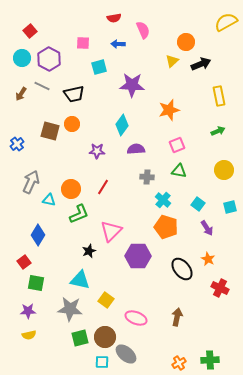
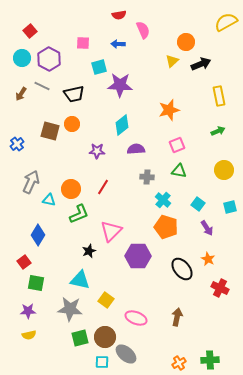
red semicircle at (114, 18): moved 5 px right, 3 px up
purple star at (132, 85): moved 12 px left
cyan diamond at (122, 125): rotated 15 degrees clockwise
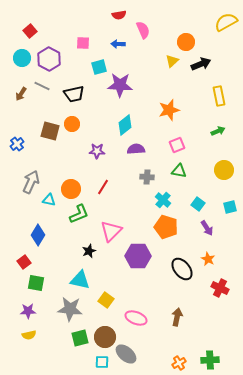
cyan diamond at (122, 125): moved 3 px right
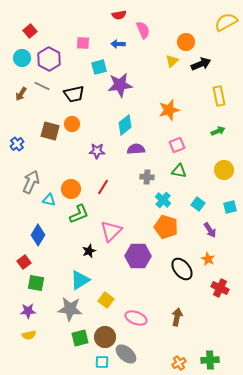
purple star at (120, 85): rotated 10 degrees counterclockwise
purple arrow at (207, 228): moved 3 px right, 2 px down
cyan triangle at (80, 280): rotated 45 degrees counterclockwise
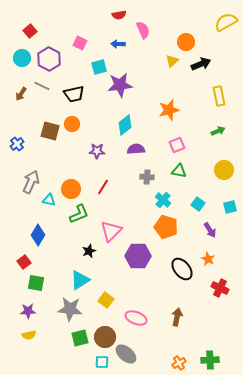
pink square at (83, 43): moved 3 px left; rotated 24 degrees clockwise
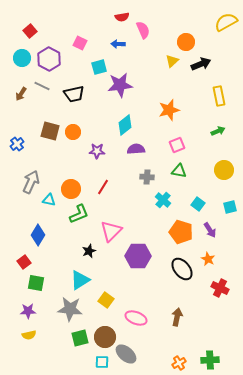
red semicircle at (119, 15): moved 3 px right, 2 px down
orange circle at (72, 124): moved 1 px right, 8 px down
orange pentagon at (166, 227): moved 15 px right, 5 px down
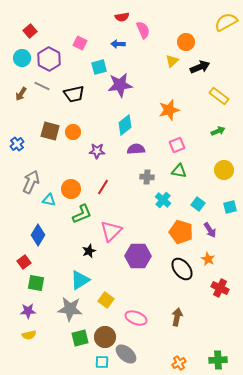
black arrow at (201, 64): moved 1 px left, 3 px down
yellow rectangle at (219, 96): rotated 42 degrees counterclockwise
green L-shape at (79, 214): moved 3 px right
green cross at (210, 360): moved 8 px right
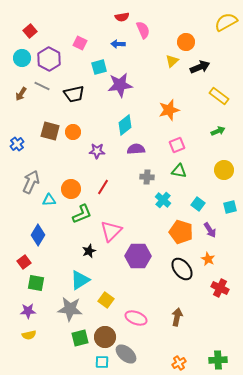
cyan triangle at (49, 200): rotated 16 degrees counterclockwise
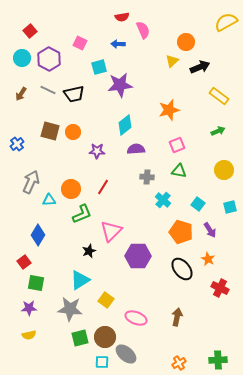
gray line at (42, 86): moved 6 px right, 4 px down
purple star at (28, 311): moved 1 px right, 3 px up
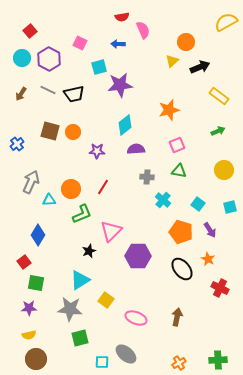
brown circle at (105, 337): moved 69 px left, 22 px down
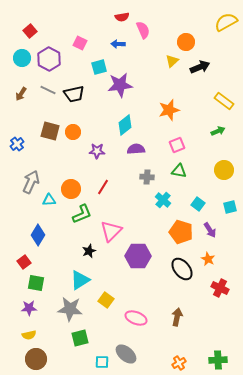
yellow rectangle at (219, 96): moved 5 px right, 5 px down
